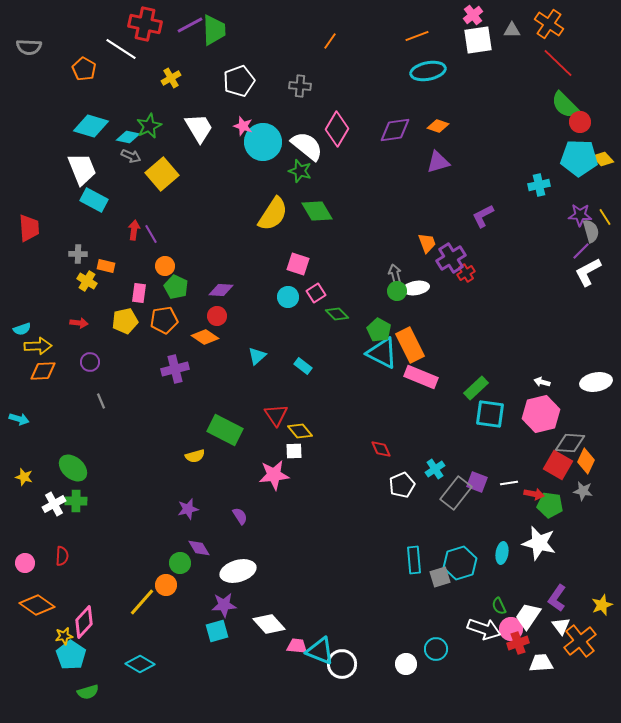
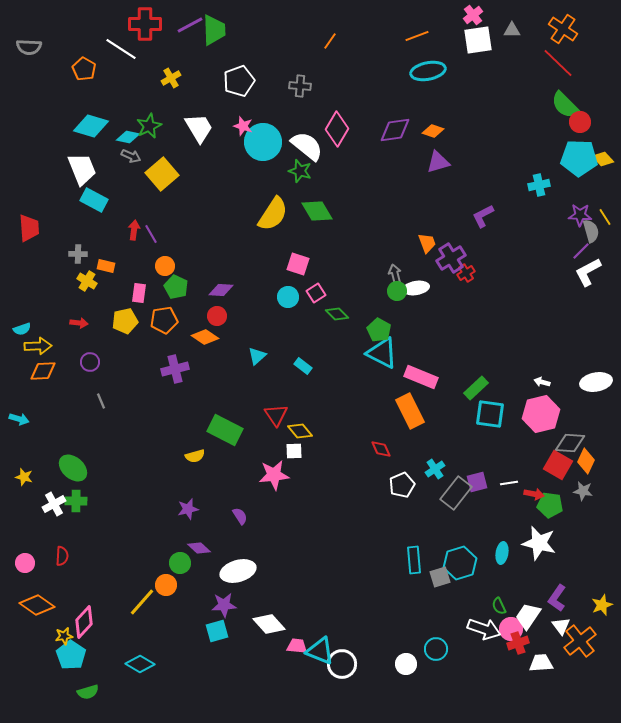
red cross at (145, 24): rotated 12 degrees counterclockwise
orange cross at (549, 24): moved 14 px right, 5 px down
orange diamond at (438, 126): moved 5 px left, 5 px down
orange rectangle at (410, 345): moved 66 px down
purple square at (477, 482): rotated 35 degrees counterclockwise
purple diamond at (199, 548): rotated 15 degrees counterclockwise
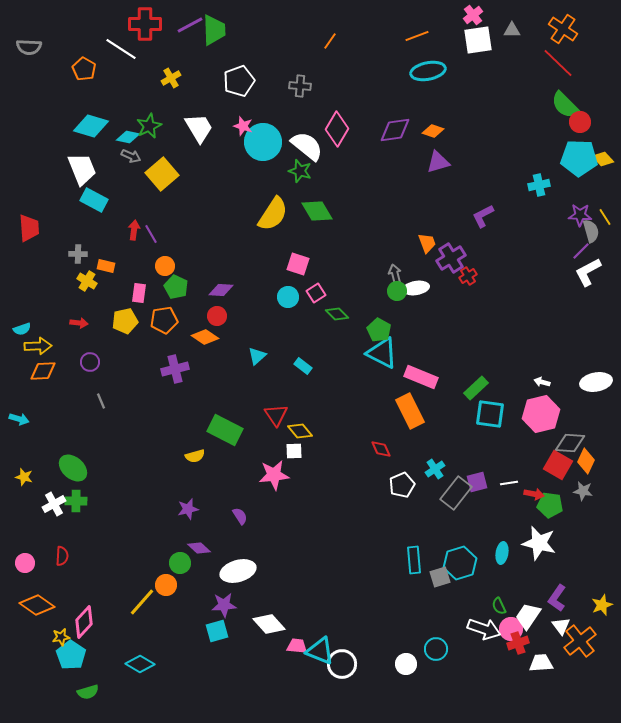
red cross at (466, 273): moved 2 px right, 3 px down
yellow star at (64, 636): moved 3 px left, 1 px down
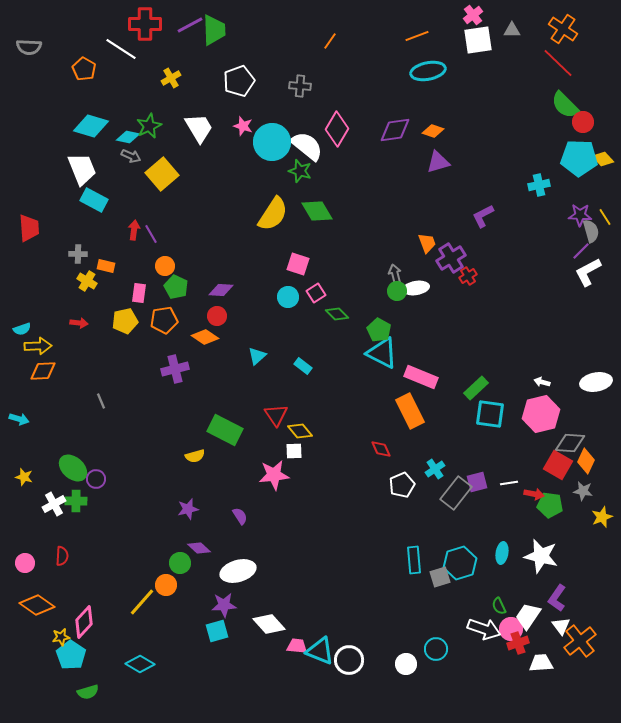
red circle at (580, 122): moved 3 px right
cyan circle at (263, 142): moved 9 px right
purple circle at (90, 362): moved 6 px right, 117 px down
white star at (539, 543): moved 2 px right, 13 px down
yellow star at (602, 605): moved 88 px up
white circle at (342, 664): moved 7 px right, 4 px up
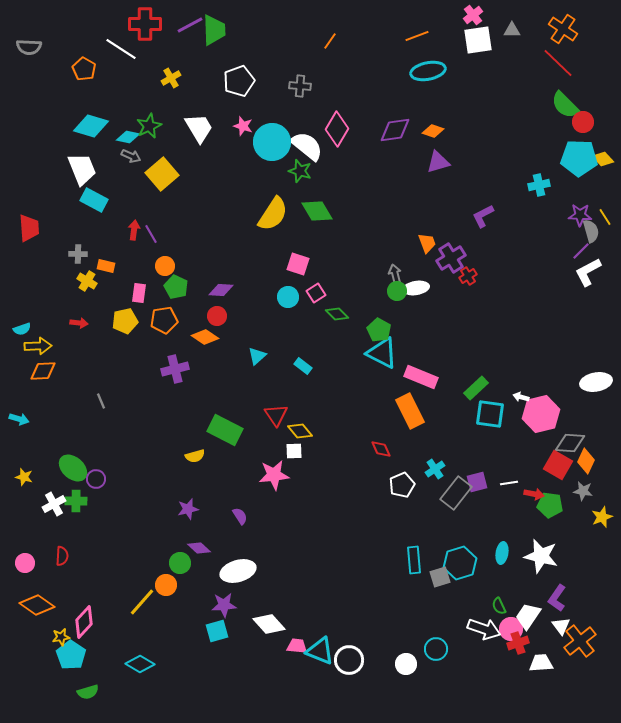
white arrow at (542, 382): moved 21 px left, 15 px down
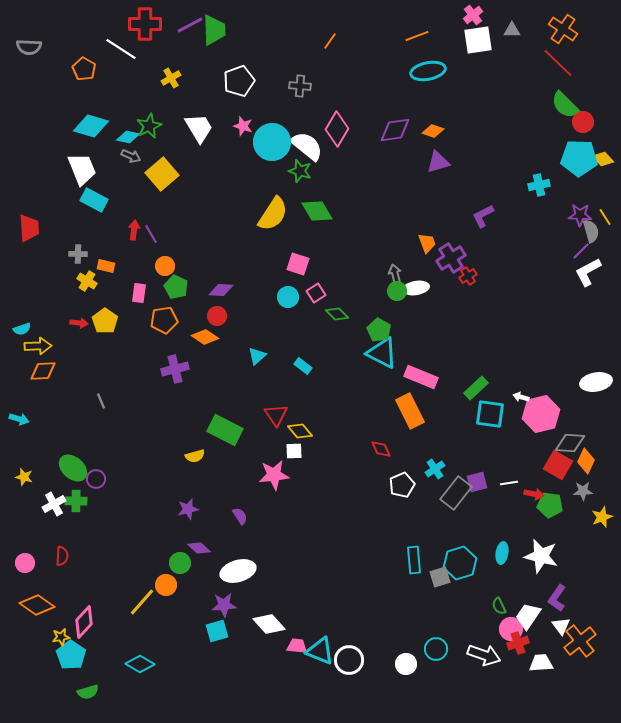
yellow pentagon at (125, 321): moved 20 px left; rotated 25 degrees counterclockwise
gray star at (583, 491): rotated 12 degrees counterclockwise
white arrow at (484, 629): moved 26 px down
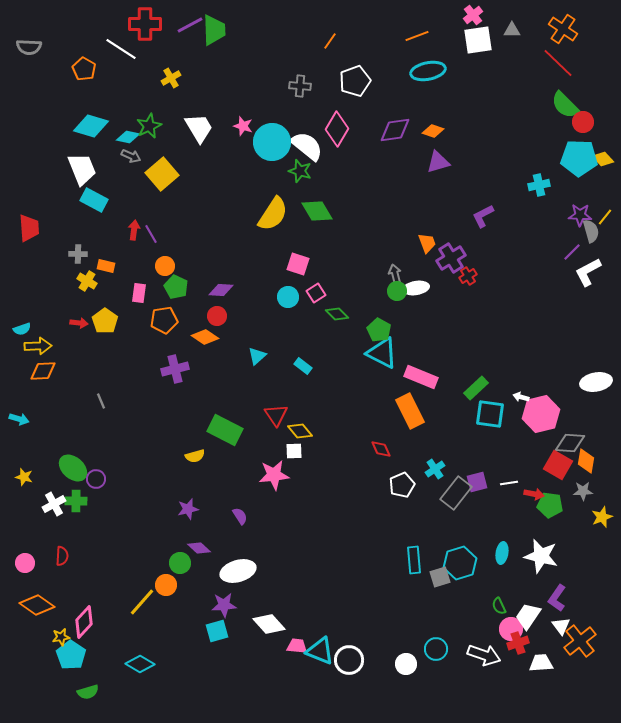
white pentagon at (239, 81): moved 116 px right
yellow line at (605, 217): rotated 72 degrees clockwise
purple line at (581, 251): moved 9 px left, 1 px down
orange diamond at (586, 461): rotated 15 degrees counterclockwise
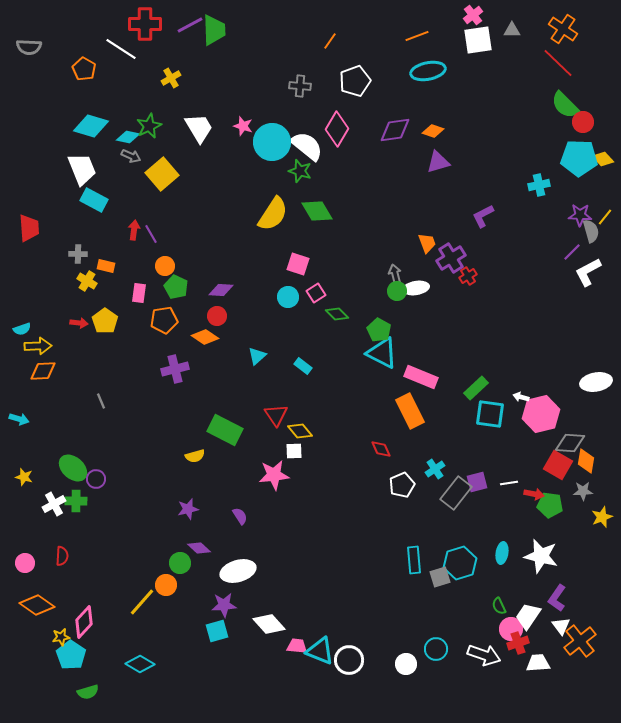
white trapezoid at (541, 663): moved 3 px left
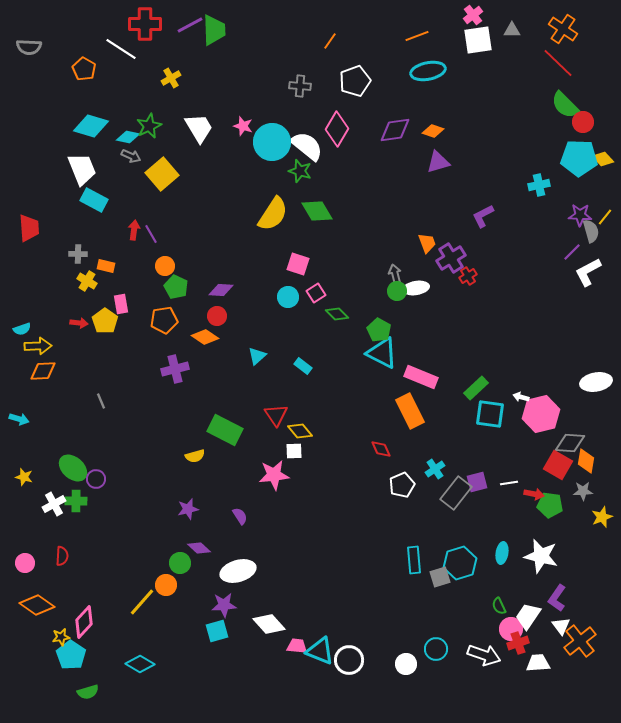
pink rectangle at (139, 293): moved 18 px left, 11 px down; rotated 18 degrees counterclockwise
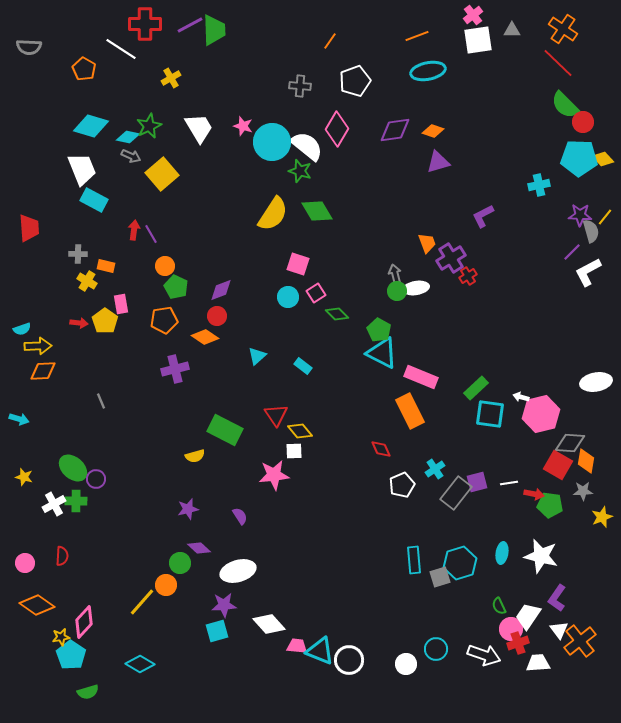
purple diamond at (221, 290): rotated 25 degrees counterclockwise
white triangle at (561, 626): moved 2 px left, 4 px down
